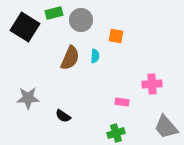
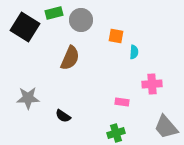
cyan semicircle: moved 39 px right, 4 px up
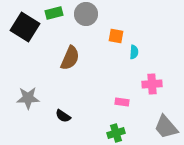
gray circle: moved 5 px right, 6 px up
